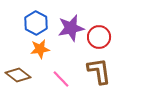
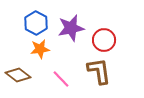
red circle: moved 5 px right, 3 px down
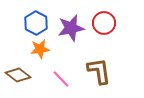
red circle: moved 17 px up
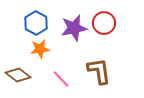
purple star: moved 3 px right
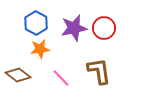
red circle: moved 5 px down
pink line: moved 1 px up
